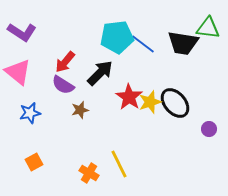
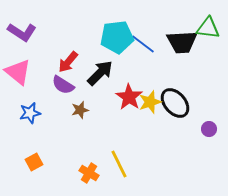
black trapezoid: moved 1 px left, 1 px up; rotated 12 degrees counterclockwise
red arrow: moved 3 px right
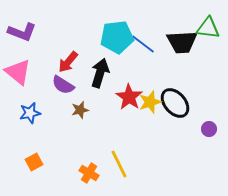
purple L-shape: rotated 12 degrees counterclockwise
black arrow: rotated 28 degrees counterclockwise
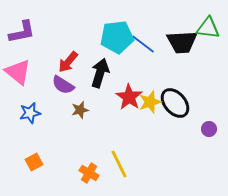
purple L-shape: rotated 32 degrees counterclockwise
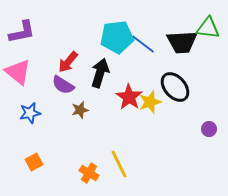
black ellipse: moved 16 px up
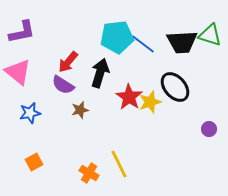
green triangle: moved 2 px right, 7 px down; rotated 10 degrees clockwise
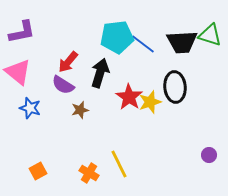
black ellipse: rotated 36 degrees clockwise
blue star: moved 5 px up; rotated 30 degrees clockwise
purple circle: moved 26 px down
orange square: moved 4 px right, 9 px down
